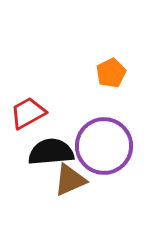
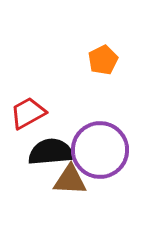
orange pentagon: moved 8 px left, 13 px up
purple circle: moved 4 px left, 4 px down
brown triangle: rotated 27 degrees clockwise
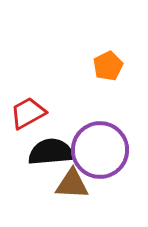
orange pentagon: moved 5 px right, 6 px down
brown triangle: moved 2 px right, 4 px down
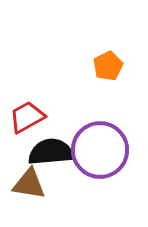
red trapezoid: moved 1 px left, 4 px down
brown triangle: moved 43 px left; rotated 6 degrees clockwise
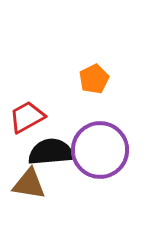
orange pentagon: moved 14 px left, 13 px down
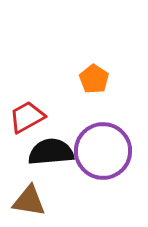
orange pentagon: rotated 12 degrees counterclockwise
purple circle: moved 3 px right, 1 px down
brown triangle: moved 17 px down
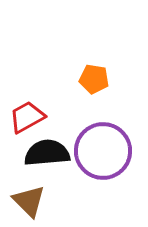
orange pentagon: rotated 24 degrees counterclockwise
black semicircle: moved 4 px left, 1 px down
brown triangle: rotated 36 degrees clockwise
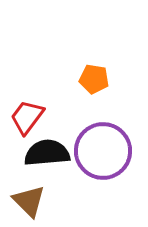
red trapezoid: rotated 24 degrees counterclockwise
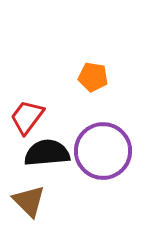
orange pentagon: moved 1 px left, 2 px up
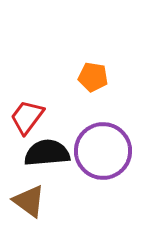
brown triangle: rotated 9 degrees counterclockwise
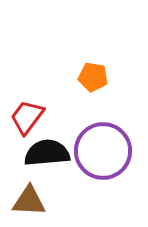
brown triangle: rotated 33 degrees counterclockwise
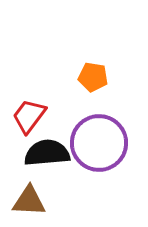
red trapezoid: moved 2 px right, 1 px up
purple circle: moved 4 px left, 8 px up
